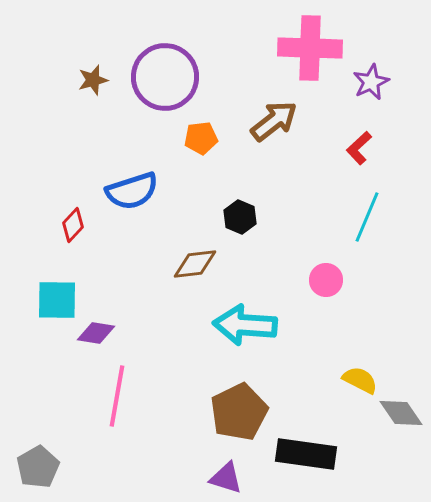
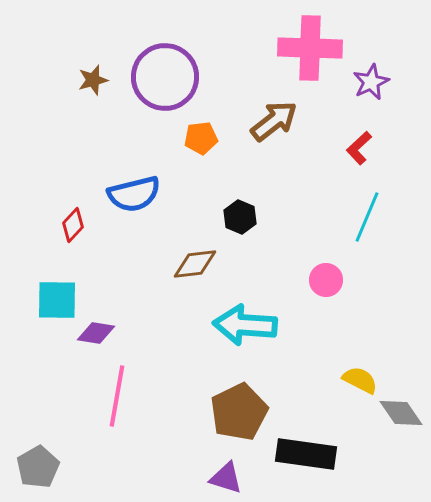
blue semicircle: moved 2 px right, 3 px down; rotated 4 degrees clockwise
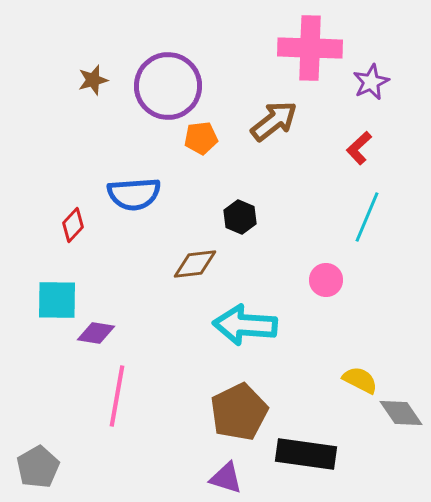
purple circle: moved 3 px right, 9 px down
blue semicircle: rotated 10 degrees clockwise
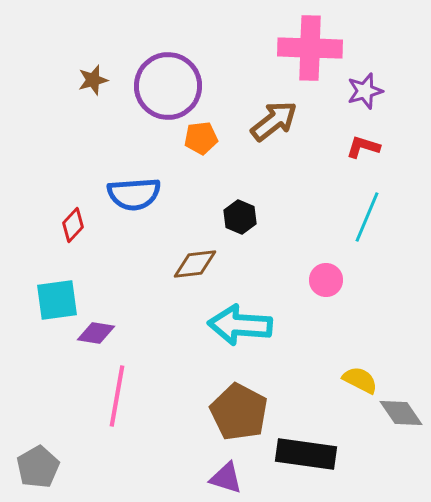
purple star: moved 6 px left, 9 px down; rotated 9 degrees clockwise
red L-shape: moved 4 px right, 1 px up; rotated 60 degrees clockwise
cyan square: rotated 9 degrees counterclockwise
cyan arrow: moved 5 px left
brown pentagon: rotated 18 degrees counterclockwise
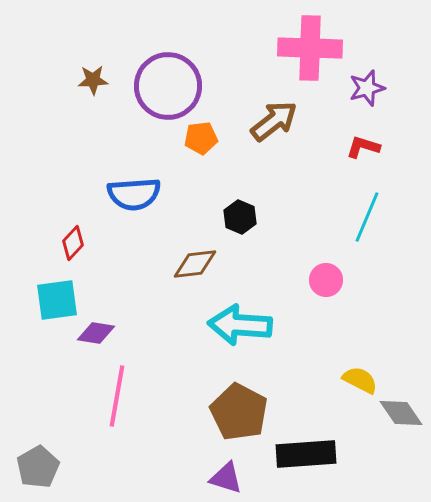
brown star: rotated 12 degrees clockwise
purple star: moved 2 px right, 3 px up
red diamond: moved 18 px down
black rectangle: rotated 12 degrees counterclockwise
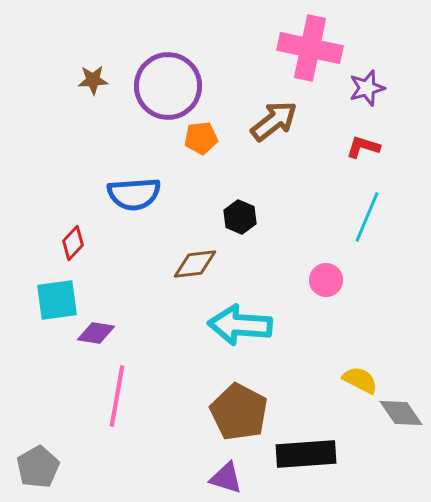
pink cross: rotated 10 degrees clockwise
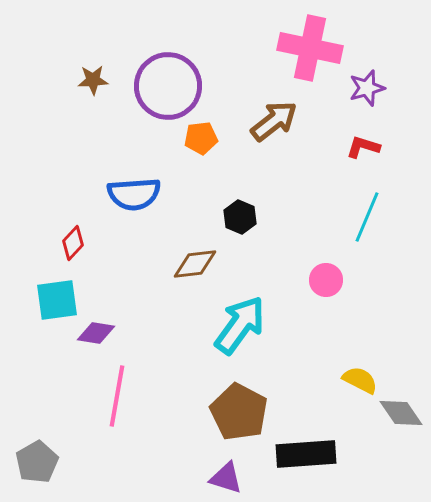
cyan arrow: rotated 122 degrees clockwise
gray pentagon: moved 1 px left, 5 px up
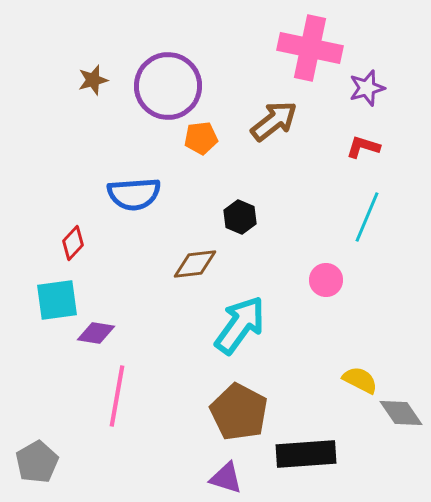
brown star: rotated 12 degrees counterclockwise
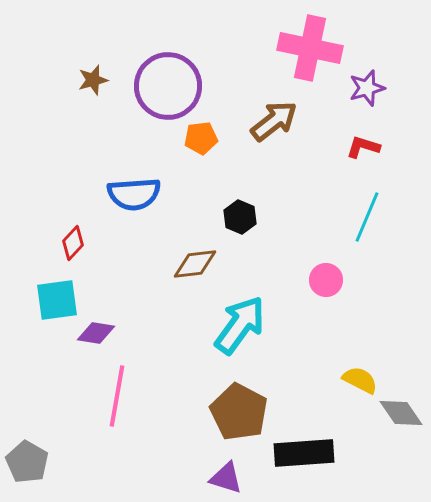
black rectangle: moved 2 px left, 1 px up
gray pentagon: moved 10 px left; rotated 12 degrees counterclockwise
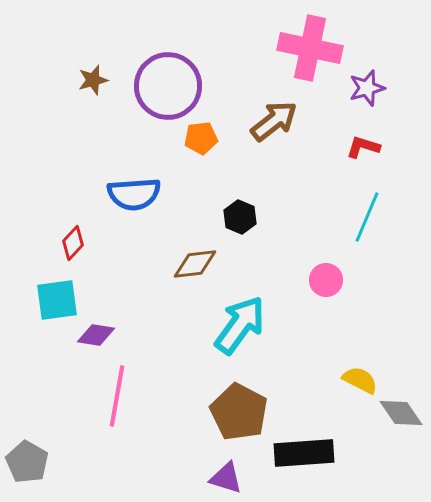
purple diamond: moved 2 px down
